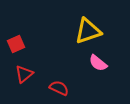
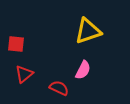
red square: rotated 30 degrees clockwise
pink semicircle: moved 15 px left, 7 px down; rotated 102 degrees counterclockwise
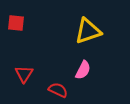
red square: moved 21 px up
red triangle: rotated 18 degrees counterclockwise
red semicircle: moved 1 px left, 2 px down
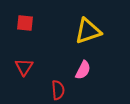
red square: moved 9 px right
red triangle: moved 7 px up
red semicircle: rotated 60 degrees clockwise
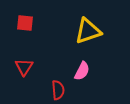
pink semicircle: moved 1 px left, 1 px down
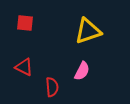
red triangle: rotated 36 degrees counterclockwise
red semicircle: moved 6 px left, 3 px up
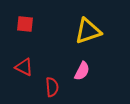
red square: moved 1 px down
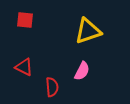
red square: moved 4 px up
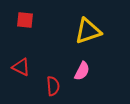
red triangle: moved 3 px left
red semicircle: moved 1 px right, 1 px up
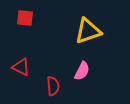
red square: moved 2 px up
